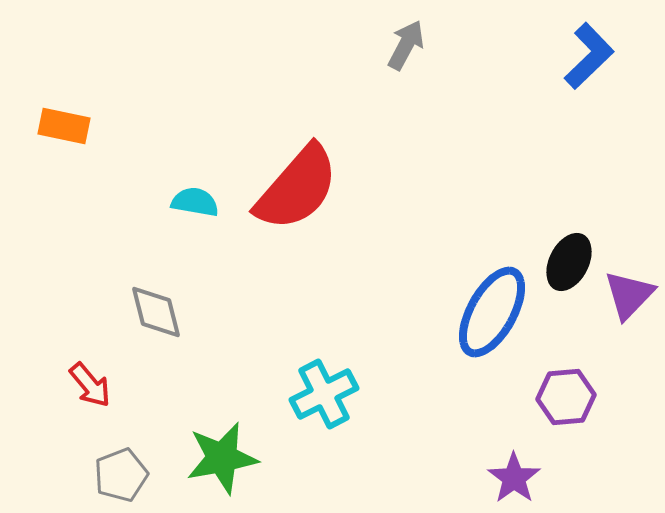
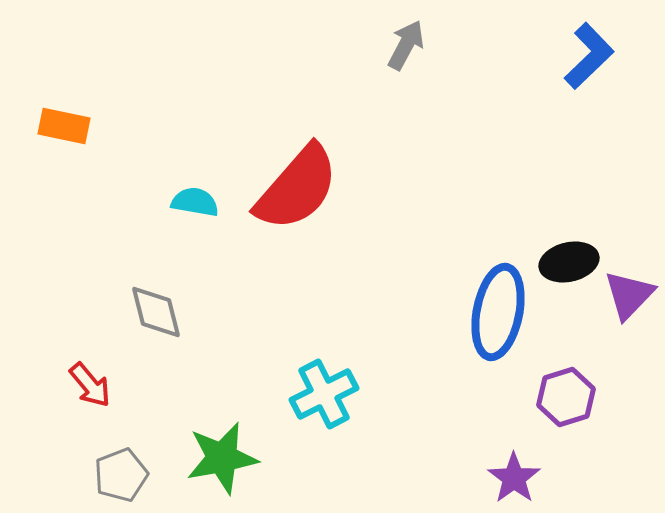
black ellipse: rotated 50 degrees clockwise
blue ellipse: moved 6 px right; rotated 18 degrees counterclockwise
purple hexagon: rotated 12 degrees counterclockwise
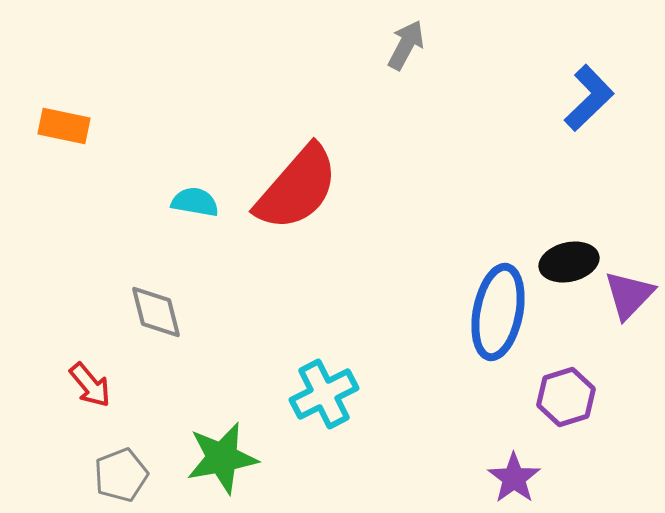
blue L-shape: moved 42 px down
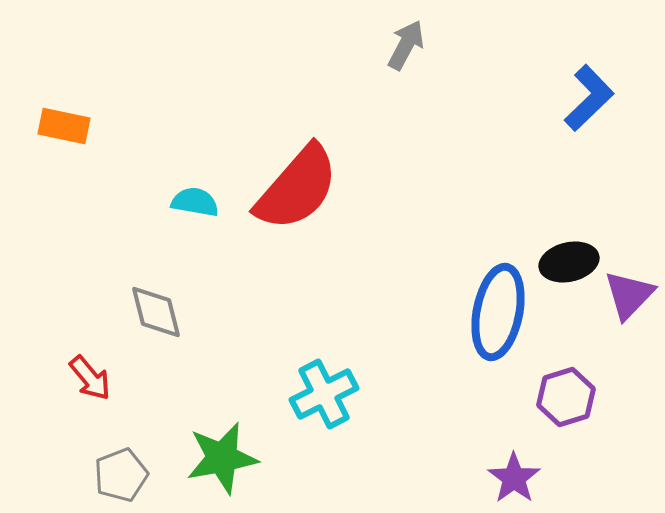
red arrow: moved 7 px up
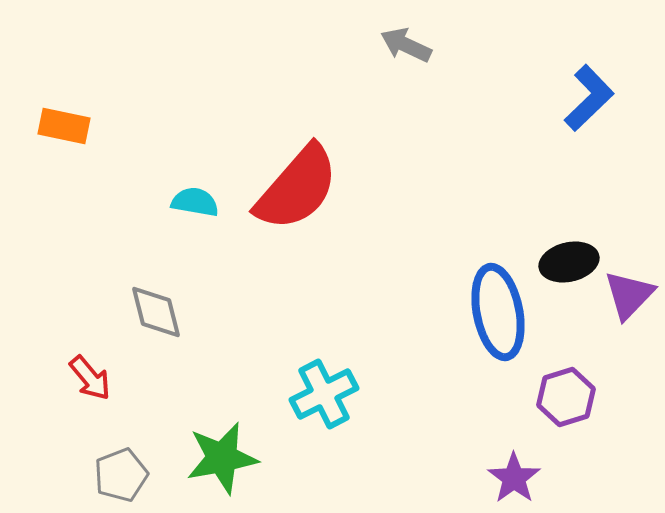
gray arrow: rotated 93 degrees counterclockwise
blue ellipse: rotated 22 degrees counterclockwise
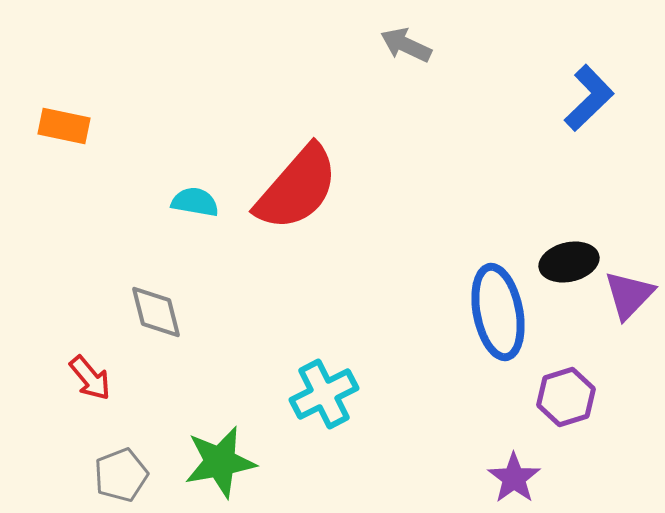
green star: moved 2 px left, 4 px down
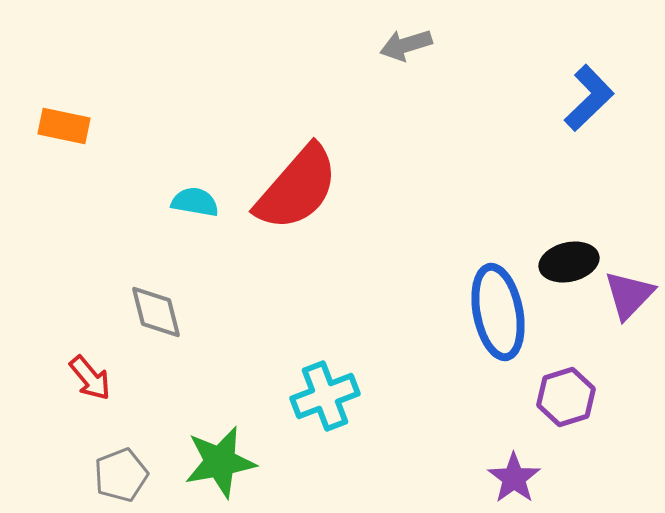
gray arrow: rotated 42 degrees counterclockwise
cyan cross: moved 1 px right, 2 px down; rotated 6 degrees clockwise
